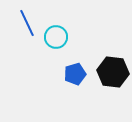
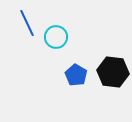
blue pentagon: moved 1 px right, 1 px down; rotated 25 degrees counterclockwise
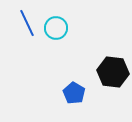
cyan circle: moved 9 px up
blue pentagon: moved 2 px left, 18 px down
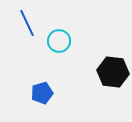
cyan circle: moved 3 px right, 13 px down
blue pentagon: moved 32 px left; rotated 25 degrees clockwise
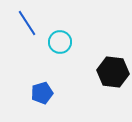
blue line: rotated 8 degrees counterclockwise
cyan circle: moved 1 px right, 1 px down
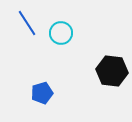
cyan circle: moved 1 px right, 9 px up
black hexagon: moved 1 px left, 1 px up
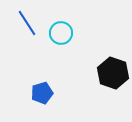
black hexagon: moved 1 px right, 2 px down; rotated 12 degrees clockwise
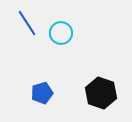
black hexagon: moved 12 px left, 20 px down
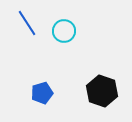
cyan circle: moved 3 px right, 2 px up
black hexagon: moved 1 px right, 2 px up
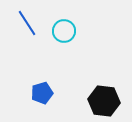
black hexagon: moved 2 px right, 10 px down; rotated 12 degrees counterclockwise
